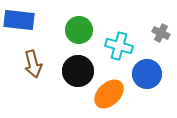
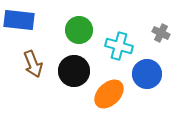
brown arrow: rotated 8 degrees counterclockwise
black circle: moved 4 px left
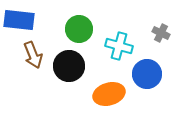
green circle: moved 1 px up
brown arrow: moved 9 px up
black circle: moved 5 px left, 5 px up
orange ellipse: rotated 28 degrees clockwise
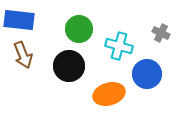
brown arrow: moved 10 px left
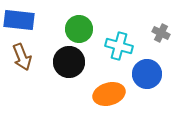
brown arrow: moved 1 px left, 2 px down
black circle: moved 4 px up
